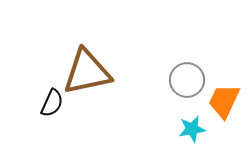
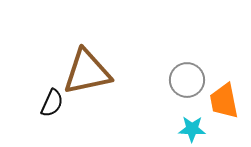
orange trapezoid: rotated 36 degrees counterclockwise
cyan star: rotated 12 degrees clockwise
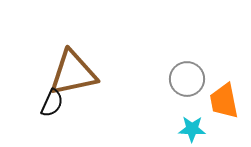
brown triangle: moved 14 px left, 1 px down
gray circle: moved 1 px up
